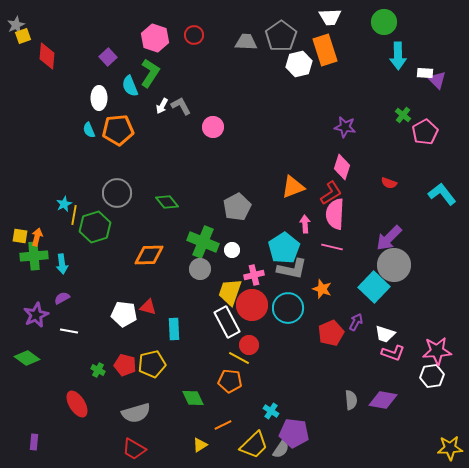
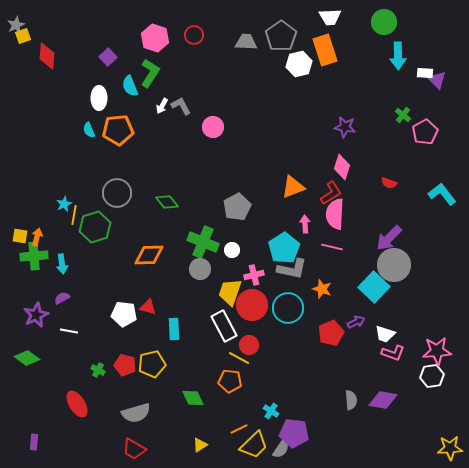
white rectangle at (227, 322): moved 3 px left, 4 px down
purple arrow at (356, 322): rotated 36 degrees clockwise
orange line at (223, 425): moved 16 px right, 4 px down
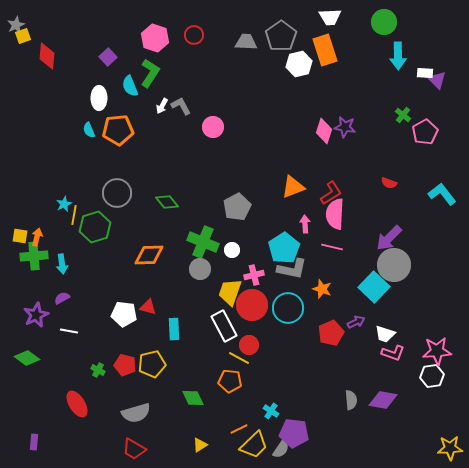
pink diamond at (342, 167): moved 18 px left, 36 px up
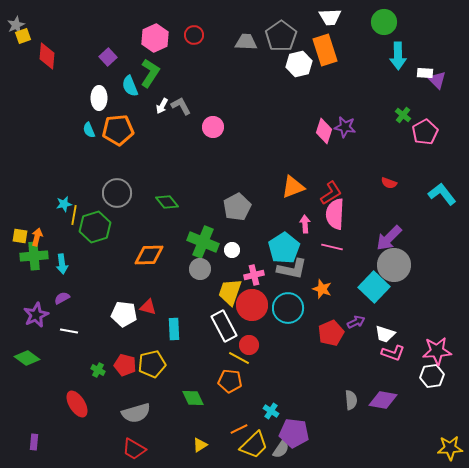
pink hexagon at (155, 38): rotated 16 degrees clockwise
cyan star at (64, 204): rotated 14 degrees clockwise
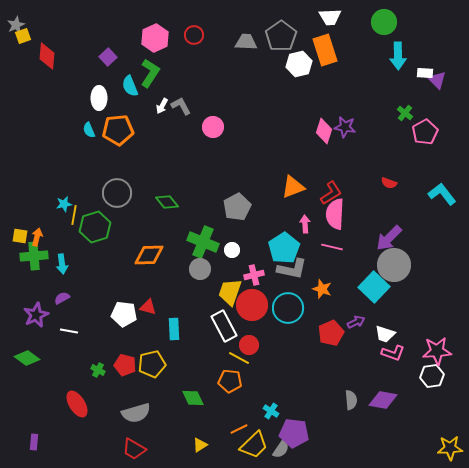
green cross at (403, 115): moved 2 px right, 2 px up
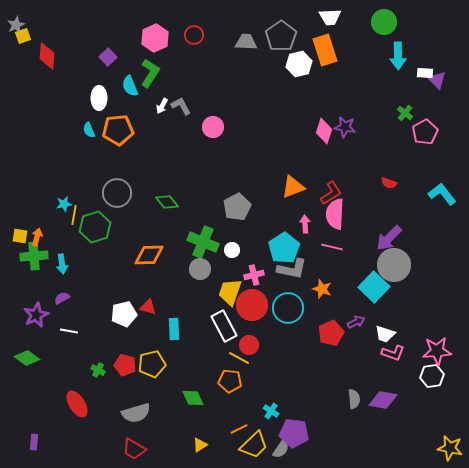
white pentagon at (124, 314): rotated 20 degrees counterclockwise
gray semicircle at (351, 400): moved 3 px right, 1 px up
yellow star at (450, 448): rotated 15 degrees clockwise
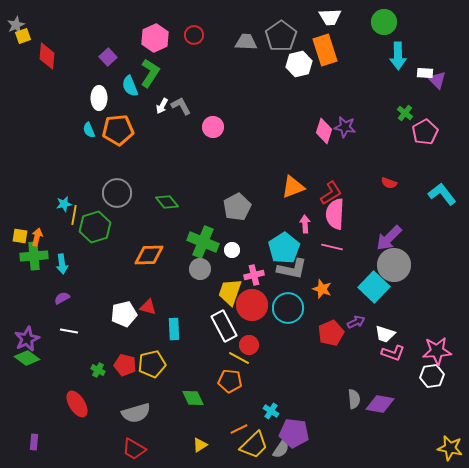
purple star at (36, 315): moved 9 px left, 24 px down
purple diamond at (383, 400): moved 3 px left, 4 px down
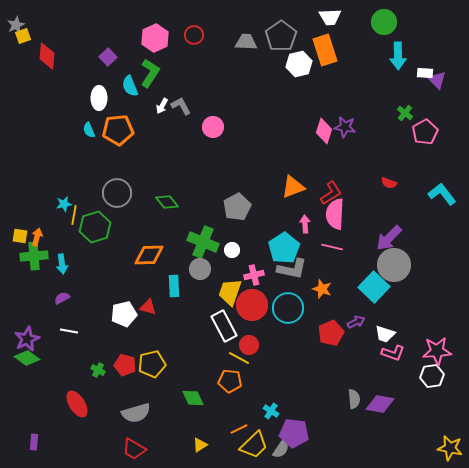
cyan rectangle at (174, 329): moved 43 px up
